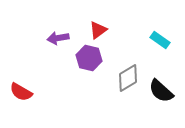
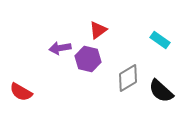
purple arrow: moved 2 px right, 10 px down
purple hexagon: moved 1 px left, 1 px down
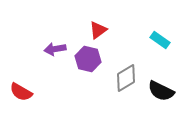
purple arrow: moved 5 px left, 1 px down
gray diamond: moved 2 px left
black semicircle: rotated 16 degrees counterclockwise
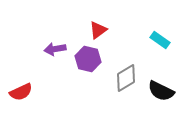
red semicircle: rotated 55 degrees counterclockwise
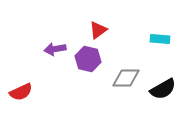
cyan rectangle: moved 1 px up; rotated 30 degrees counterclockwise
gray diamond: rotated 32 degrees clockwise
black semicircle: moved 2 px right, 2 px up; rotated 56 degrees counterclockwise
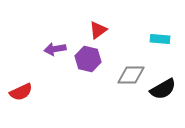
gray diamond: moved 5 px right, 3 px up
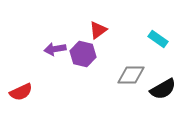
cyan rectangle: moved 2 px left; rotated 30 degrees clockwise
purple hexagon: moved 5 px left, 5 px up
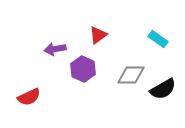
red triangle: moved 5 px down
purple hexagon: moved 15 px down; rotated 10 degrees clockwise
red semicircle: moved 8 px right, 5 px down
